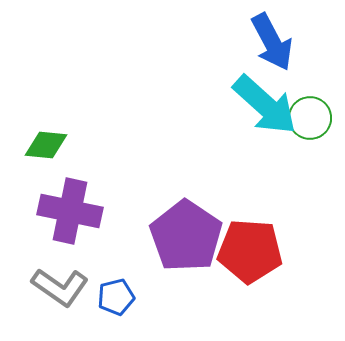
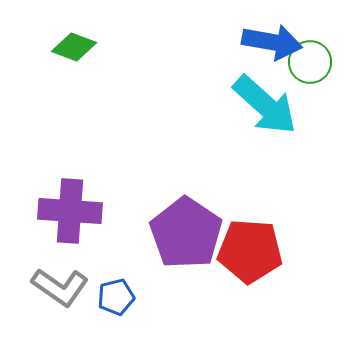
blue arrow: rotated 52 degrees counterclockwise
green circle: moved 56 px up
green diamond: moved 28 px right, 98 px up; rotated 15 degrees clockwise
purple cross: rotated 8 degrees counterclockwise
purple pentagon: moved 3 px up
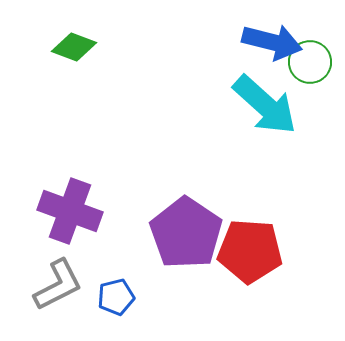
blue arrow: rotated 4 degrees clockwise
purple cross: rotated 16 degrees clockwise
gray L-shape: moved 2 px left, 2 px up; rotated 62 degrees counterclockwise
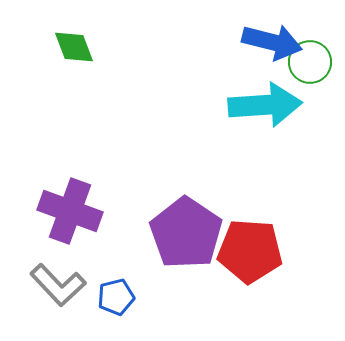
green diamond: rotated 48 degrees clockwise
cyan arrow: rotated 46 degrees counterclockwise
gray L-shape: rotated 74 degrees clockwise
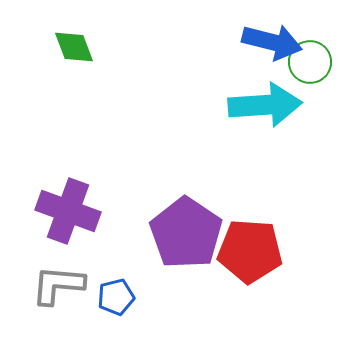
purple cross: moved 2 px left
gray L-shape: rotated 138 degrees clockwise
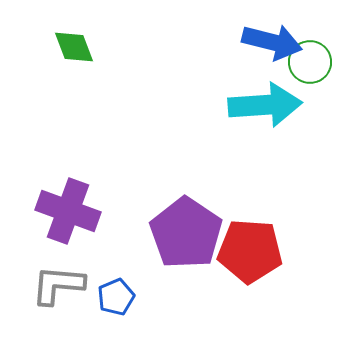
blue pentagon: rotated 9 degrees counterclockwise
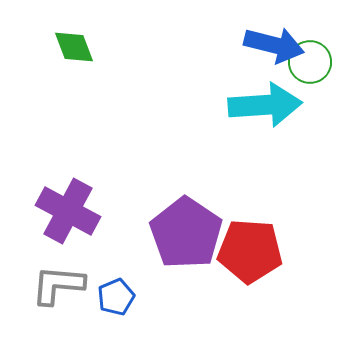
blue arrow: moved 2 px right, 3 px down
purple cross: rotated 8 degrees clockwise
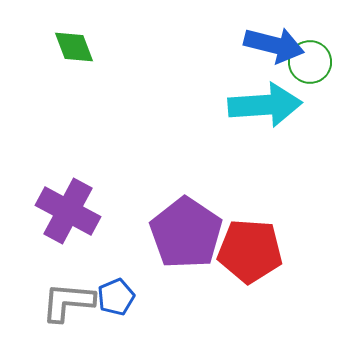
gray L-shape: moved 10 px right, 17 px down
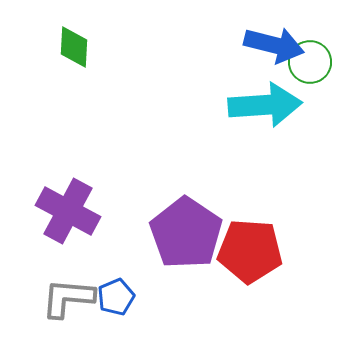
green diamond: rotated 24 degrees clockwise
gray L-shape: moved 4 px up
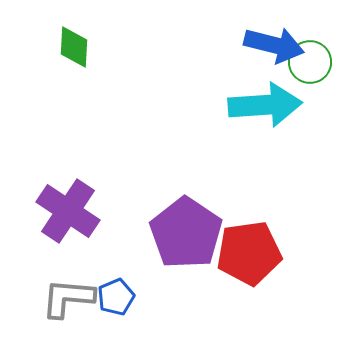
purple cross: rotated 6 degrees clockwise
red pentagon: moved 1 px left, 2 px down; rotated 12 degrees counterclockwise
